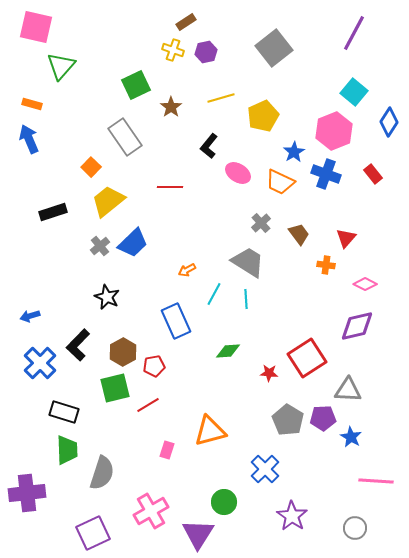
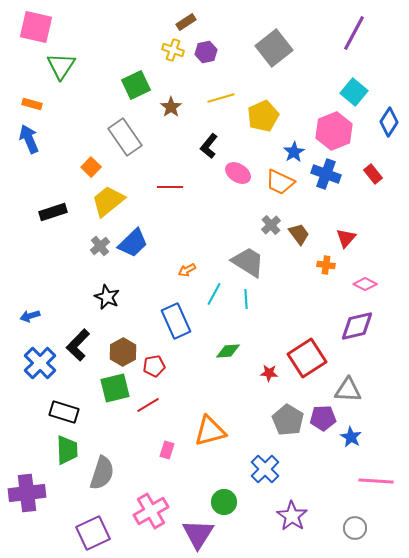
green triangle at (61, 66): rotated 8 degrees counterclockwise
gray cross at (261, 223): moved 10 px right, 2 px down
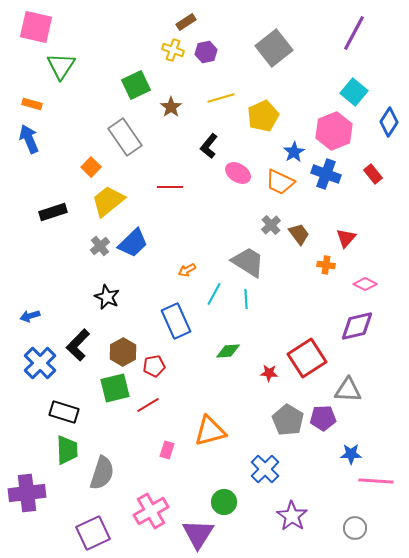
blue star at (351, 437): moved 17 px down; rotated 30 degrees counterclockwise
